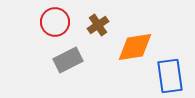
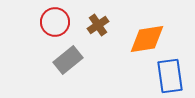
orange diamond: moved 12 px right, 8 px up
gray rectangle: rotated 12 degrees counterclockwise
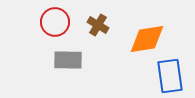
brown cross: rotated 25 degrees counterclockwise
gray rectangle: rotated 40 degrees clockwise
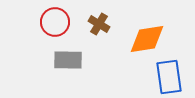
brown cross: moved 1 px right, 1 px up
blue rectangle: moved 1 px left, 1 px down
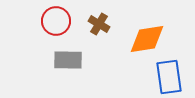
red circle: moved 1 px right, 1 px up
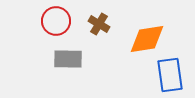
gray rectangle: moved 1 px up
blue rectangle: moved 1 px right, 2 px up
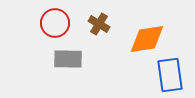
red circle: moved 1 px left, 2 px down
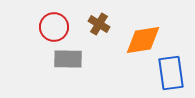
red circle: moved 1 px left, 4 px down
orange diamond: moved 4 px left, 1 px down
blue rectangle: moved 1 px right, 2 px up
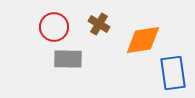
blue rectangle: moved 2 px right
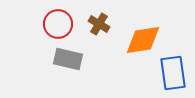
red circle: moved 4 px right, 3 px up
gray rectangle: rotated 12 degrees clockwise
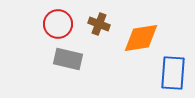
brown cross: rotated 10 degrees counterclockwise
orange diamond: moved 2 px left, 2 px up
blue rectangle: rotated 12 degrees clockwise
